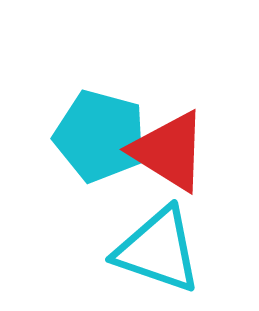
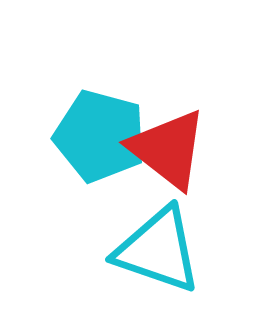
red triangle: moved 1 px left, 2 px up; rotated 6 degrees clockwise
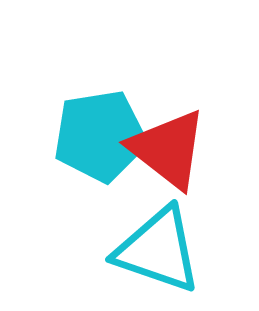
cyan pentagon: rotated 24 degrees counterclockwise
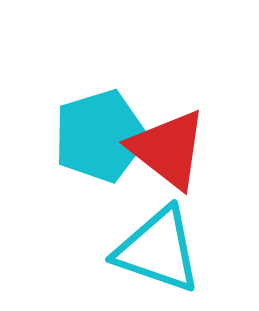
cyan pentagon: rotated 8 degrees counterclockwise
